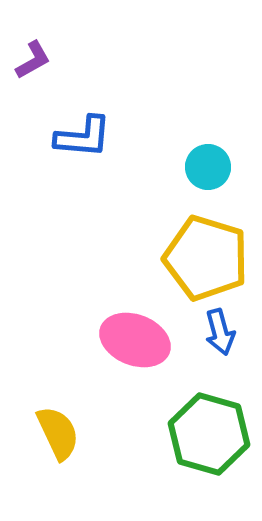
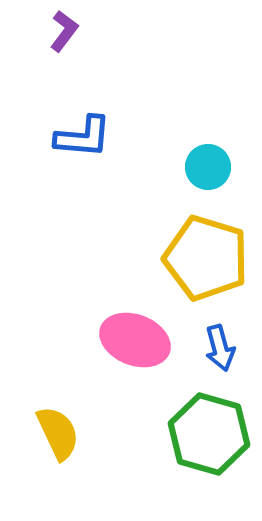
purple L-shape: moved 31 px right, 29 px up; rotated 24 degrees counterclockwise
blue arrow: moved 16 px down
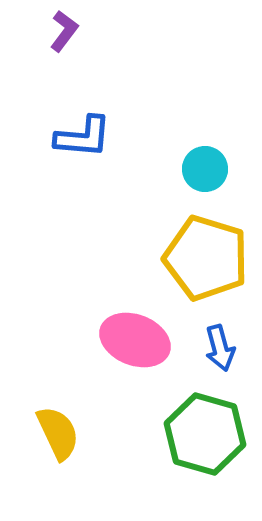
cyan circle: moved 3 px left, 2 px down
green hexagon: moved 4 px left
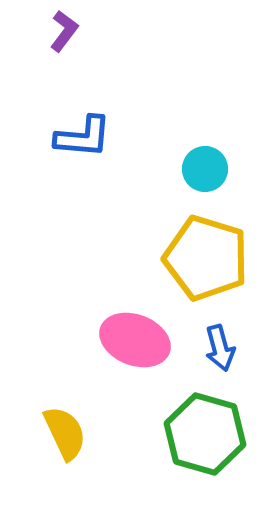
yellow semicircle: moved 7 px right
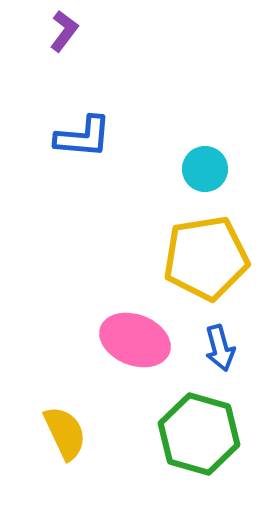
yellow pentagon: rotated 26 degrees counterclockwise
green hexagon: moved 6 px left
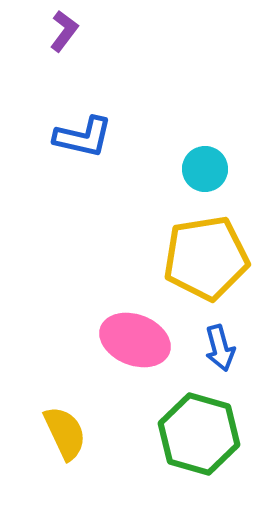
blue L-shape: rotated 8 degrees clockwise
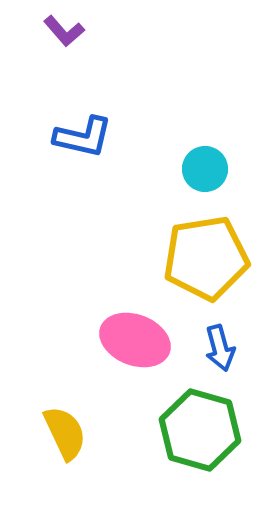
purple L-shape: rotated 102 degrees clockwise
green hexagon: moved 1 px right, 4 px up
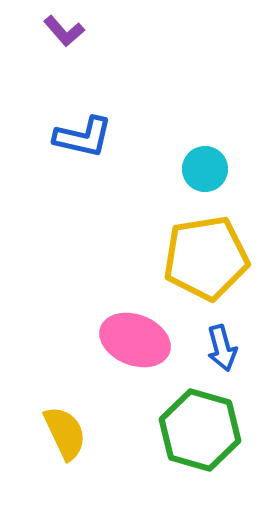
blue arrow: moved 2 px right
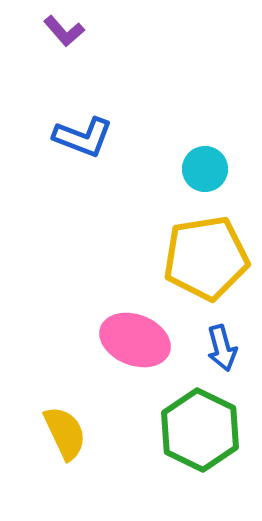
blue L-shape: rotated 8 degrees clockwise
green hexagon: rotated 10 degrees clockwise
